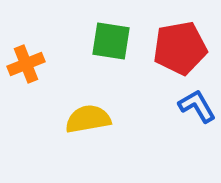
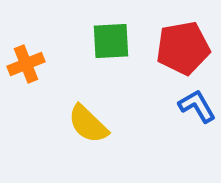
green square: rotated 12 degrees counterclockwise
red pentagon: moved 3 px right
yellow semicircle: moved 5 px down; rotated 126 degrees counterclockwise
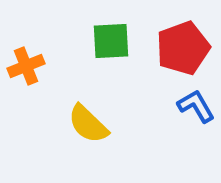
red pentagon: rotated 10 degrees counterclockwise
orange cross: moved 2 px down
blue L-shape: moved 1 px left
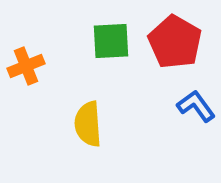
red pentagon: moved 8 px left, 6 px up; rotated 22 degrees counterclockwise
blue L-shape: rotated 6 degrees counterclockwise
yellow semicircle: rotated 42 degrees clockwise
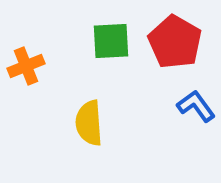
yellow semicircle: moved 1 px right, 1 px up
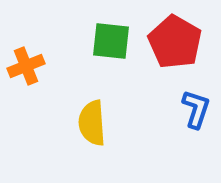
green square: rotated 9 degrees clockwise
blue L-shape: moved 3 px down; rotated 54 degrees clockwise
yellow semicircle: moved 3 px right
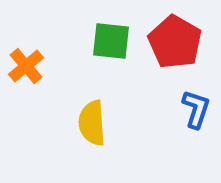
orange cross: rotated 18 degrees counterclockwise
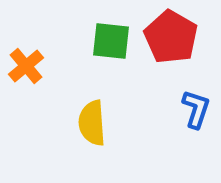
red pentagon: moved 4 px left, 5 px up
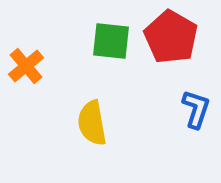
yellow semicircle: rotated 6 degrees counterclockwise
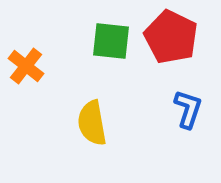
red pentagon: rotated 4 degrees counterclockwise
orange cross: rotated 12 degrees counterclockwise
blue L-shape: moved 8 px left
